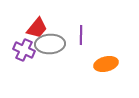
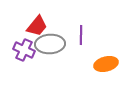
red trapezoid: moved 2 px up
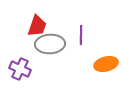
red trapezoid: rotated 20 degrees counterclockwise
purple cross: moved 4 px left, 19 px down
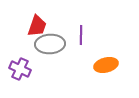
orange ellipse: moved 1 px down
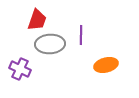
red trapezoid: moved 6 px up
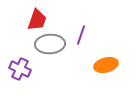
purple line: rotated 18 degrees clockwise
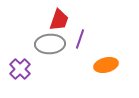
red trapezoid: moved 22 px right
purple line: moved 1 px left, 4 px down
purple cross: rotated 20 degrees clockwise
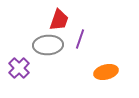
gray ellipse: moved 2 px left, 1 px down
orange ellipse: moved 7 px down
purple cross: moved 1 px left, 1 px up
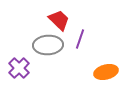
red trapezoid: rotated 65 degrees counterclockwise
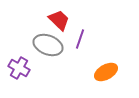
gray ellipse: rotated 24 degrees clockwise
purple cross: rotated 15 degrees counterclockwise
orange ellipse: rotated 15 degrees counterclockwise
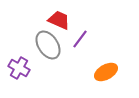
red trapezoid: rotated 20 degrees counterclockwise
purple line: rotated 18 degrees clockwise
gray ellipse: rotated 36 degrees clockwise
